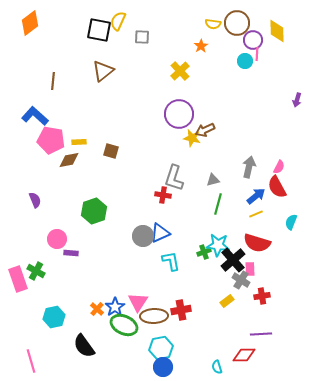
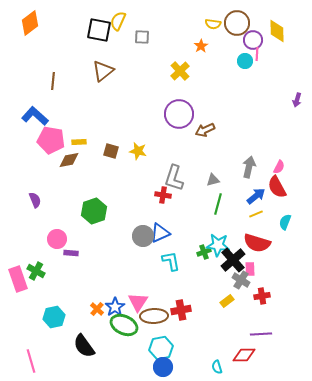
yellow star at (192, 138): moved 54 px left, 13 px down
cyan semicircle at (291, 222): moved 6 px left
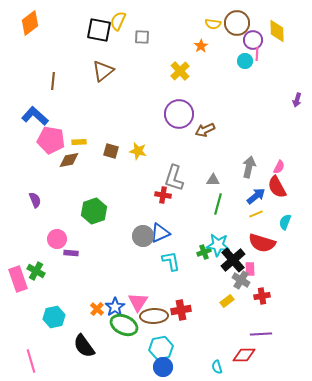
gray triangle at (213, 180): rotated 16 degrees clockwise
red semicircle at (257, 243): moved 5 px right
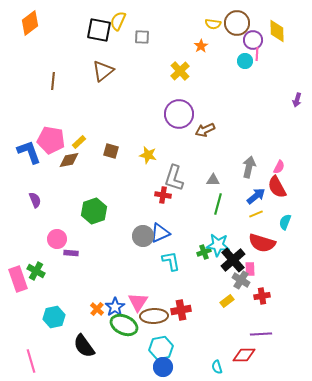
blue L-shape at (35, 116): moved 6 px left, 36 px down; rotated 28 degrees clockwise
yellow rectangle at (79, 142): rotated 40 degrees counterclockwise
yellow star at (138, 151): moved 10 px right, 4 px down
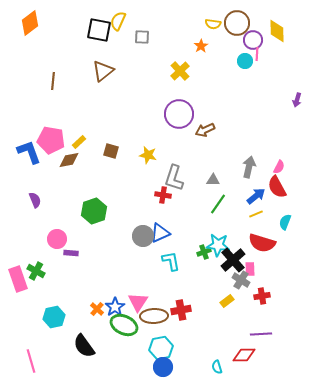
green line at (218, 204): rotated 20 degrees clockwise
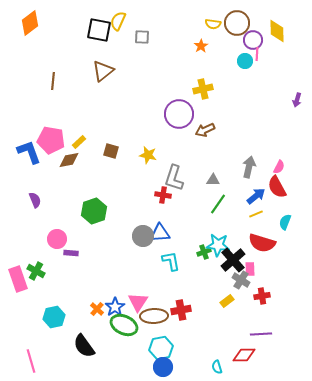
yellow cross at (180, 71): moved 23 px right, 18 px down; rotated 30 degrees clockwise
blue triangle at (160, 233): rotated 20 degrees clockwise
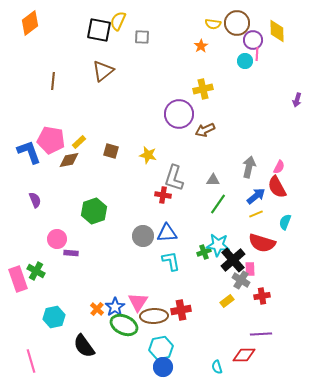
blue triangle at (160, 233): moved 7 px right
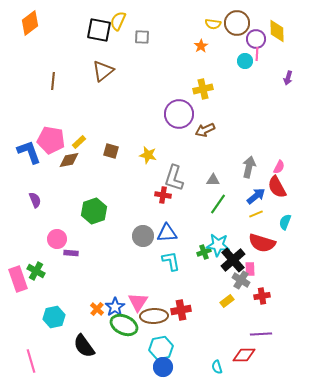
purple circle at (253, 40): moved 3 px right, 1 px up
purple arrow at (297, 100): moved 9 px left, 22 px up
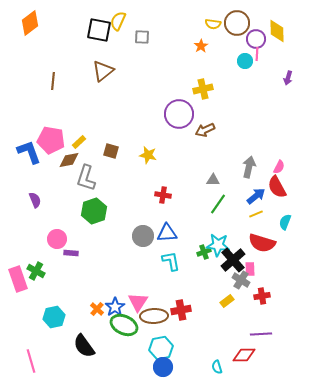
gray L-shape at (174, 178): moved 88 px left
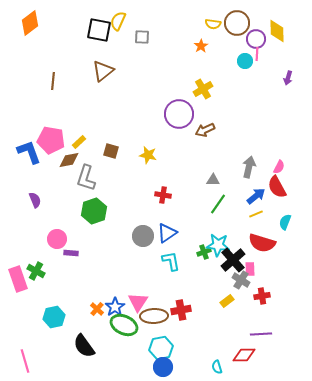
yellow cross at (203, 89): rotated 18 degrees counterclockwise
blue triangle at (167, 233): rotated 30 degrees counterclockwise
pink line at (31, 361): moved 6 px left
